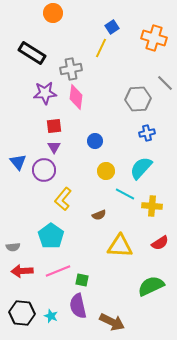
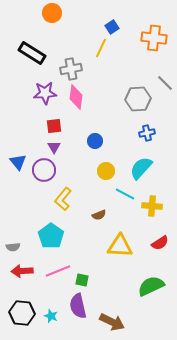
orange circle: moved 1 px left
orange cross: rotated 10 degrees counterclockwise
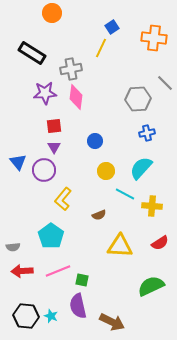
black hexagon: moved 4 px right, 3 px down
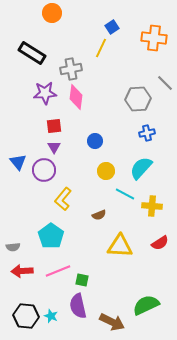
green semicircle: moved 5 px left, 19 px down
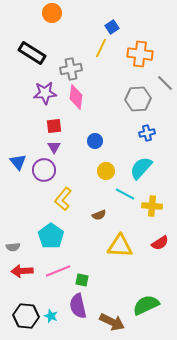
orange cross: moved 14 px left, 16 px down
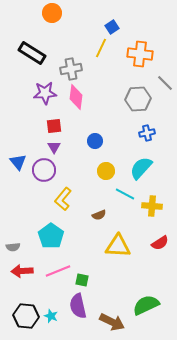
yellow triangle: moved 2 px left
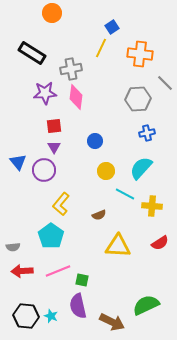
yellow L-shape: moved 2 px left, 5 px down
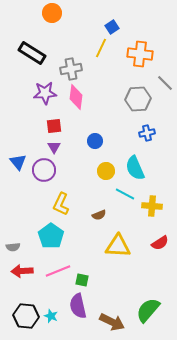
cyan semicircle: moved 6 px left; rotated 65 degrees counterclockwise
yellow L-shape: rotated 15 degrees counterclockwise
green semicircle: moved 2 px right, 5 px down; rotated 24 degrees counterclockwise
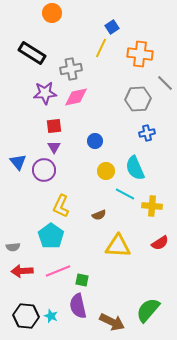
pink diamond: rotated 70 degrees clockwise
yellow L-shape: moved 2 px down
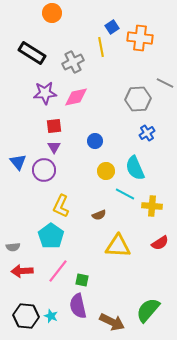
yellow line: moved 1 px up; rotated 36 degrees counterclockwise
orange cross: moved 16 px up
gray cross: moved 2 px right, 7 px up; rotated 15 degrees counterclockwise
gray line: rotated 18 degrees counterclockwise
blue cross: rotated 21 degrees counterclockwise
pink line: rotated 30 degrees counterclockwise
